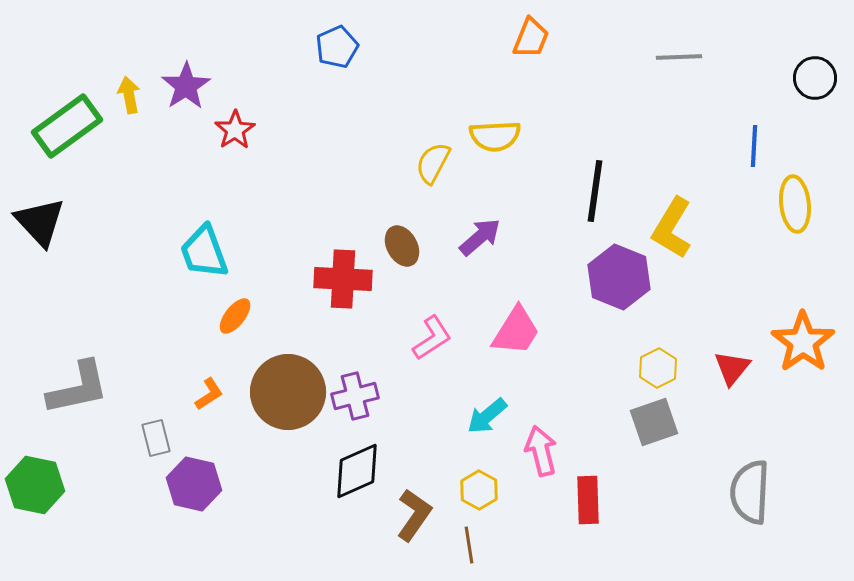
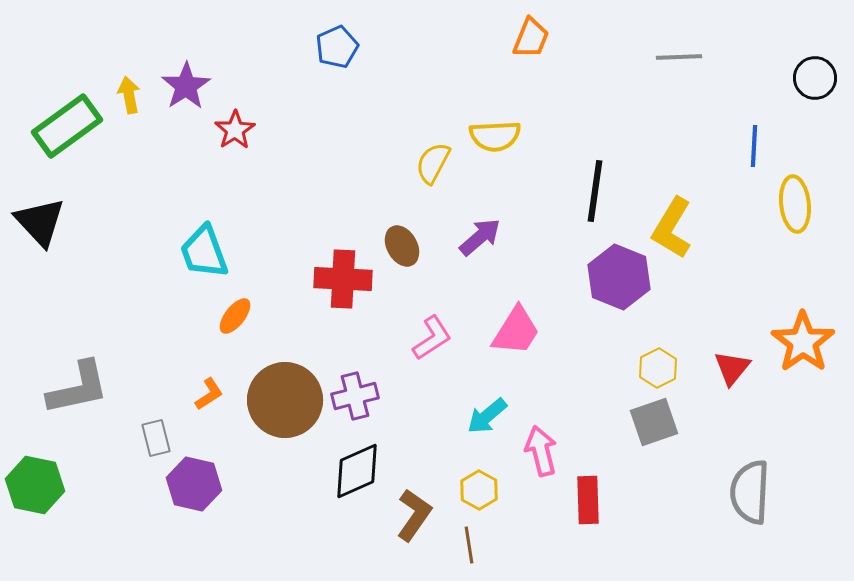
brown circle at (288, 392): moved 3 px left, 8 px down
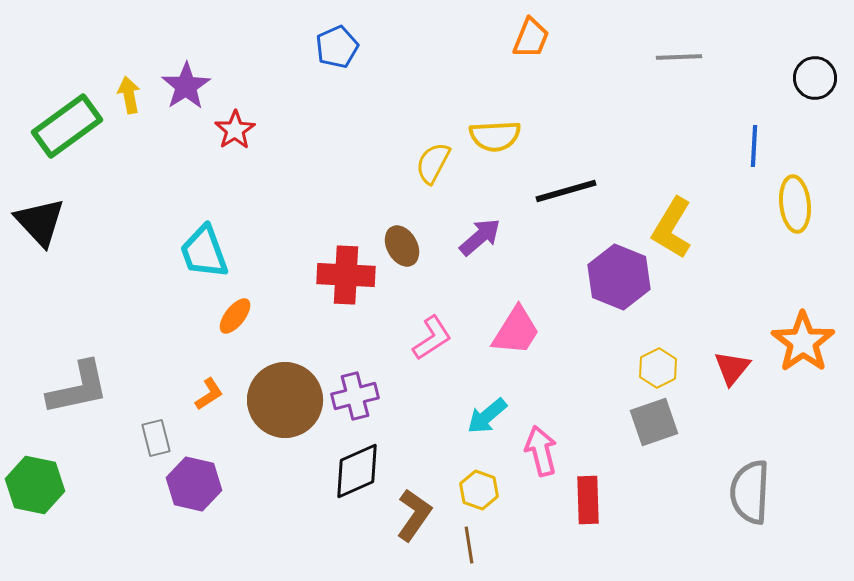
black line at (595, 191): moved 29 px left; rotated 66 degrees clockwise
red cross at (343, 279): moved 3 px right, 4 px up
yellow hexagon at (479, 490): rotated 9 degrees counterclockwise
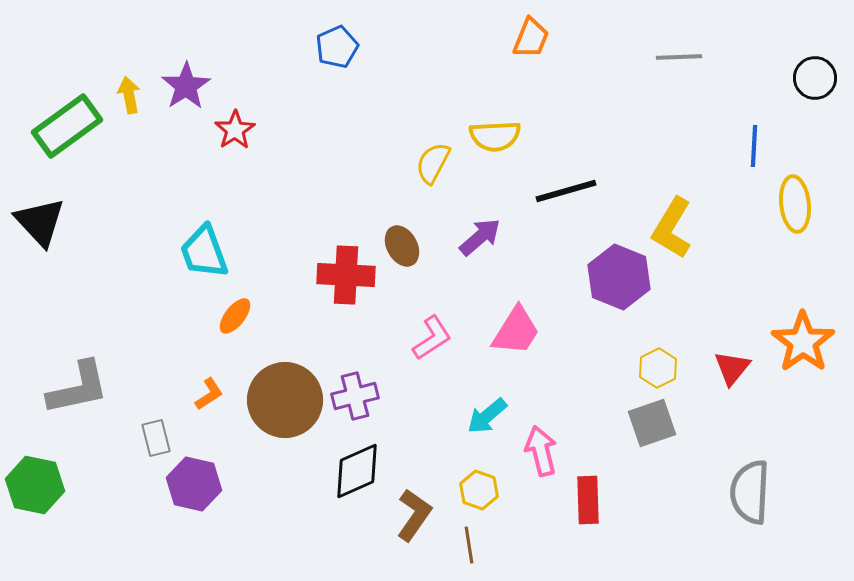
gray square at (654, 422): moved 2 px left, 1 px down
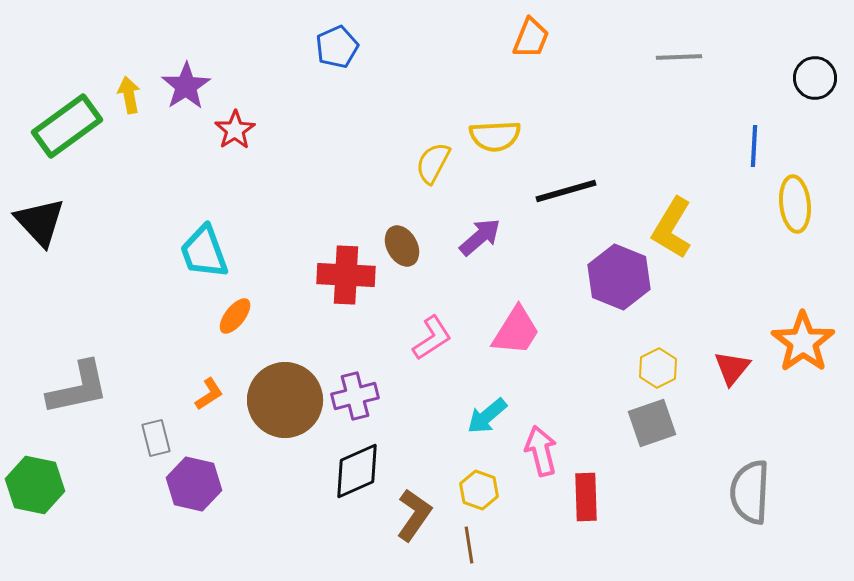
red rectangle at (588, 500): moved 2 px left, 3 px up
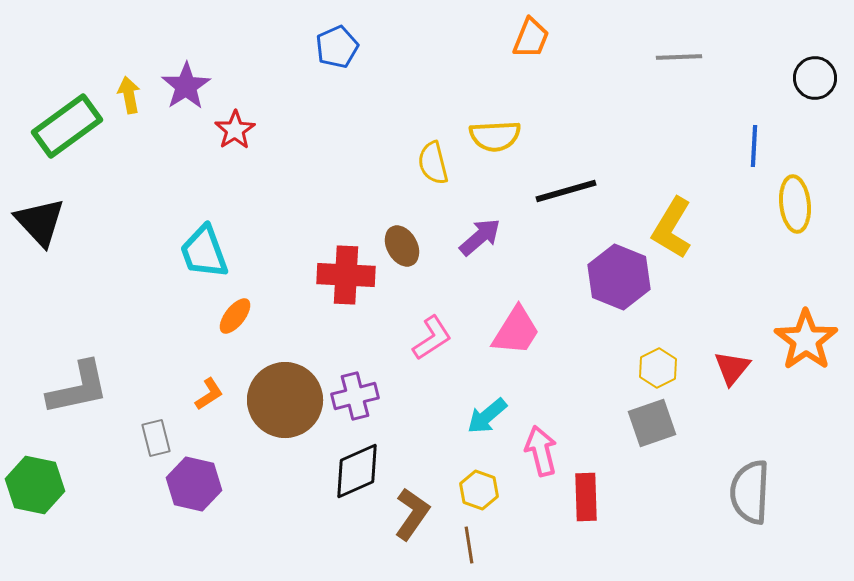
yellow semicircle at (433, 163): rotated 42 degrees counterclockwise
orange star at (803, 342): moved 3 px right, 2 px up
brown L-shape at (414, 515): moved 2 px left, 1 px up
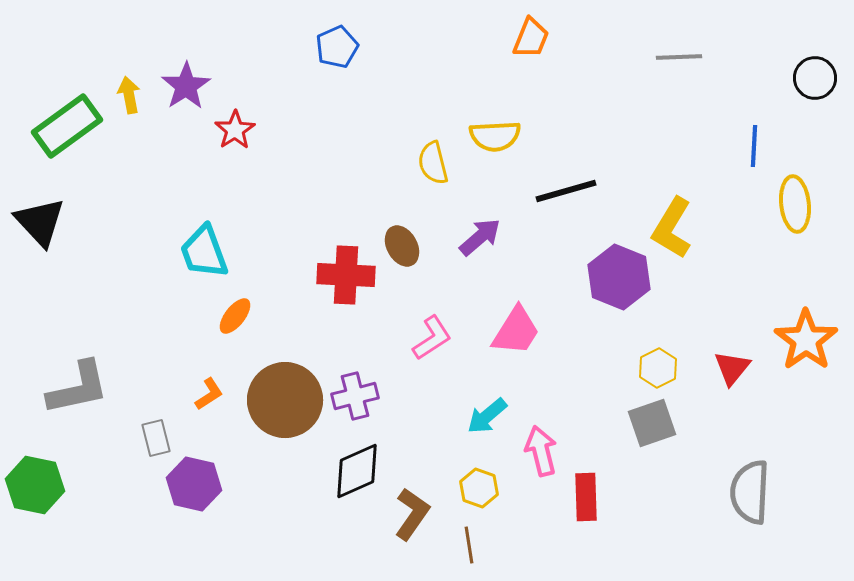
yellow hexagon at (479, 490): moved 2 px up
